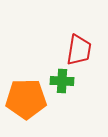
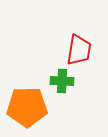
orange pentagon: moved 1 px right, 8 px down
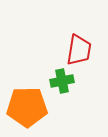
green cross: rotated 15 degrees counterclockwise
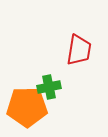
green cross: moved 13 px left, 6 px down
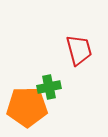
red trapezoid: rotated 24 degrees counterclockwise
